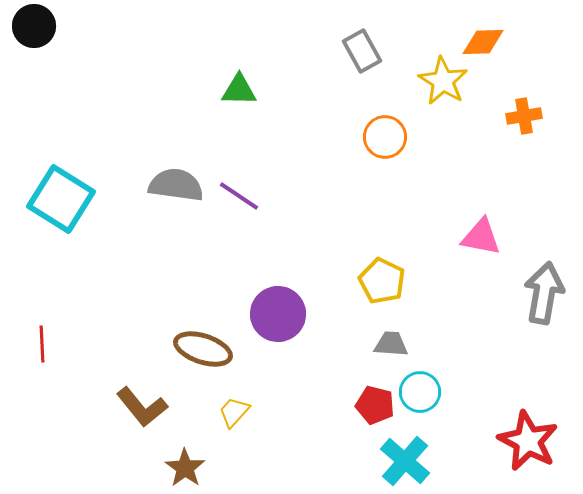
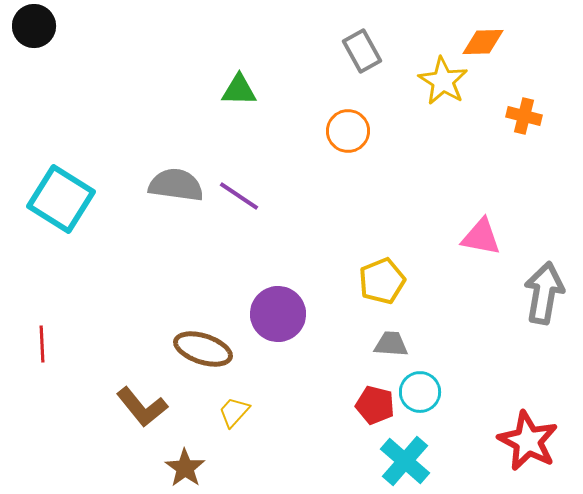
orange cross: rotated 24 degrees clockwise
orange circle: moved 37 px left, 6 px up
yellow pentagon: rotated 24 degrees clockwise
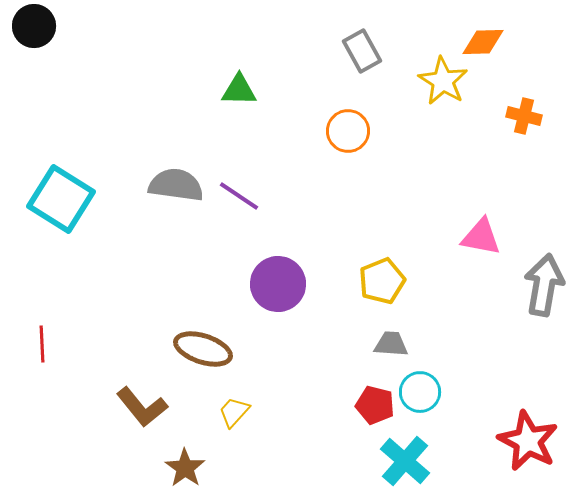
gray arrow: moved 8 px up
purple circle: moved 30 px up
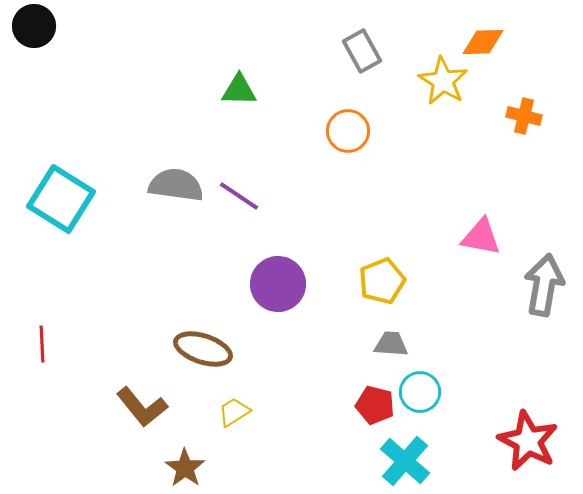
yellow trapezoid: rotated 16 degrees clockwise
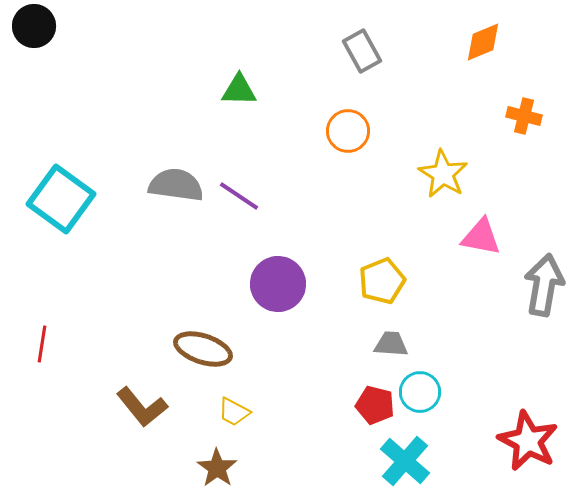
orange diamond: rotated 21 degrees counterclockwise
yellow star: moved 93 px down
cyan square: rotated 4 degrees clockwise
red line: rotated 12 degrees clockwise
yellow trapezoid: rotated 120 degrees counterclockwise
brown star: moved 32 px right
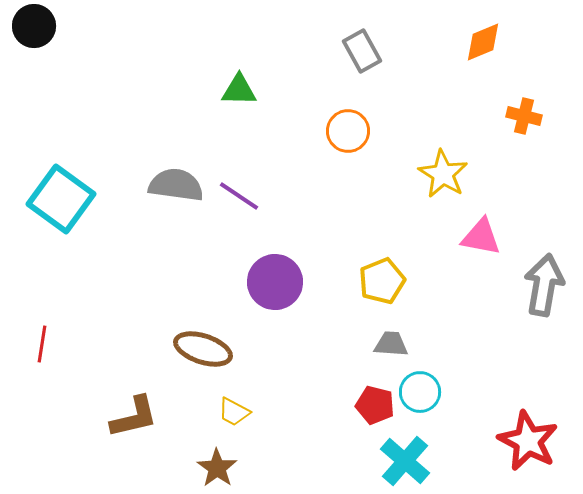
purple circle: moved 3 px left, 2 px up
brown L-shape: moved 8 px left, 10 px down; rotated 64 degrees counterclockwise
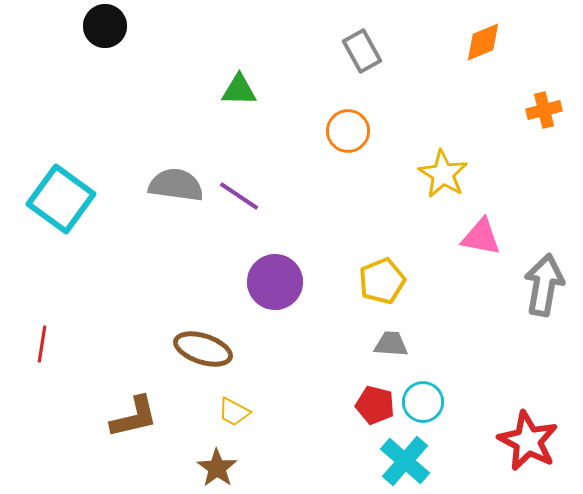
black circle: moved 71 px right
orange cross: moved 20 px right, 6 px up; rotated 28 degrees counterclockwise
cyan circle: moved 3 px right, 10 px down
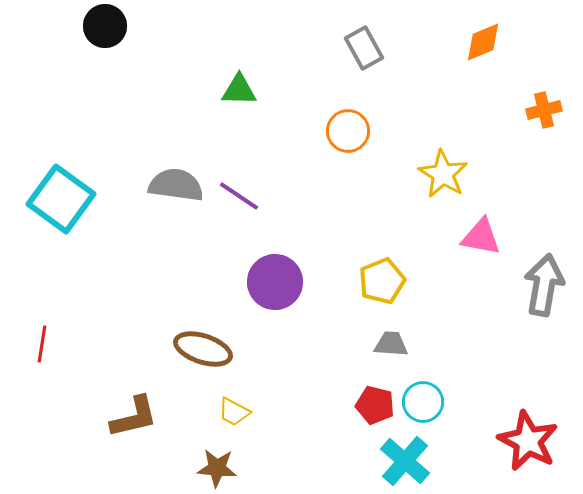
gray rectangle: moved 2 px right, 3 px up
brown star: rotated 30 degrees counterclockwise
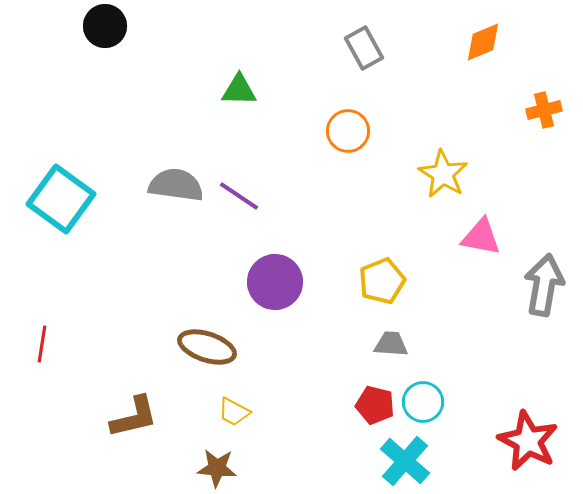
brown ellipse: moved 4 px right, 2 px up
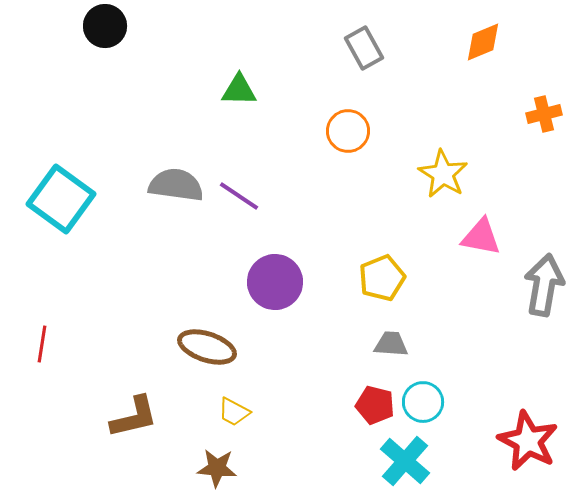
orange cross: moved 4 px down
yellow pentagon: moved 3 px up
